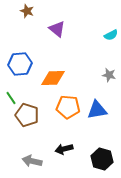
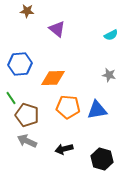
brown star: rotated 16 degrees counterclockwise
gray arrow: moved 5 px left, 20 px up; rotated 12 degrees clockwise
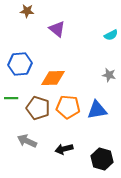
green line: rotated 56 degrees counterclockwise
brown pentagon: moved 11 px right, 7 px up
